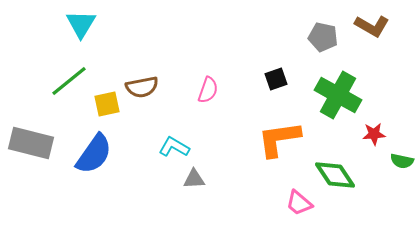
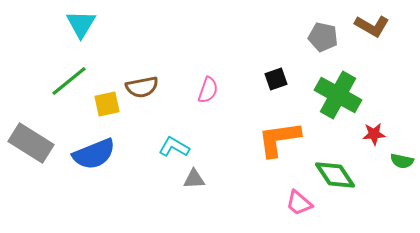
gray rectangle: rotated 18 degrees clockwise
blue semicircle: rotated 33 degrees clockwise
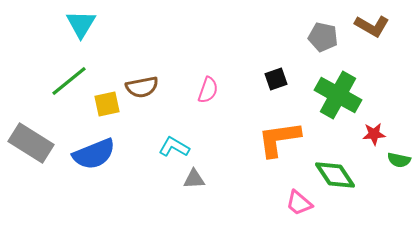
green semicircle: moved 3 px left, 1 px up
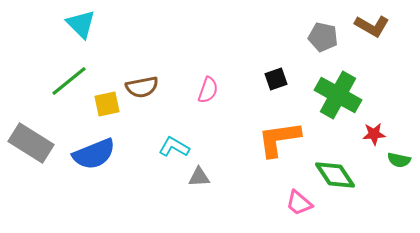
cyan triangle: rotated 16 degrees counterclockwise
gray triangle: moved 5 px right, 2 px up
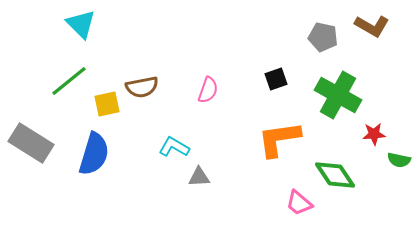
blue semicircle: rotated 51 degrees counterclockwise
